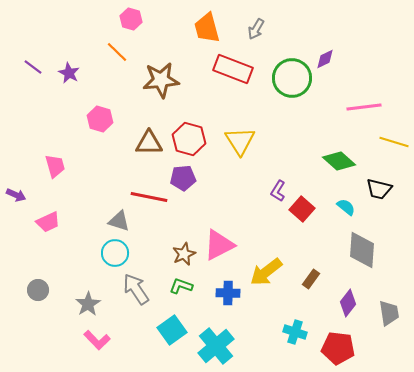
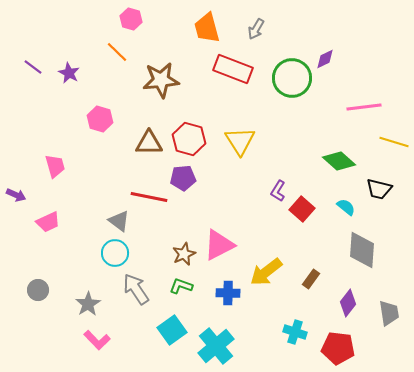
gray triangle at (119, 221): rotated 20 degrees clockwise
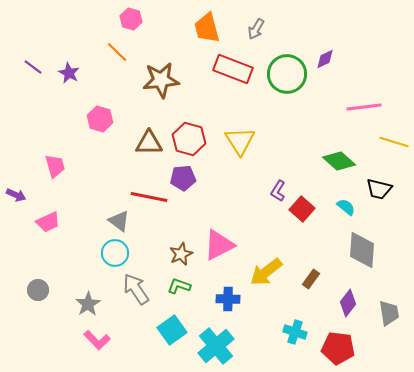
green circle at (292, 78): moved 5 px left, 4 px up
brown star at (184, 254): moved 3 px left
green L-shape at (181, 286): moved 2 px left
blue cross at (228, 293): moved 6 px down
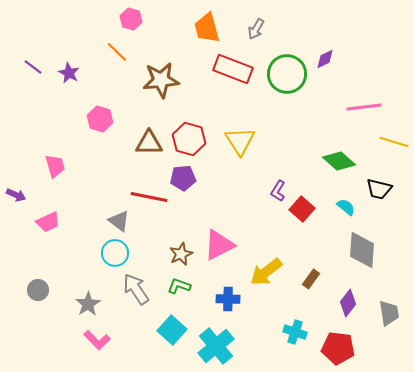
cyan square at (172, 330): rotated 12 degrees counterclockwise
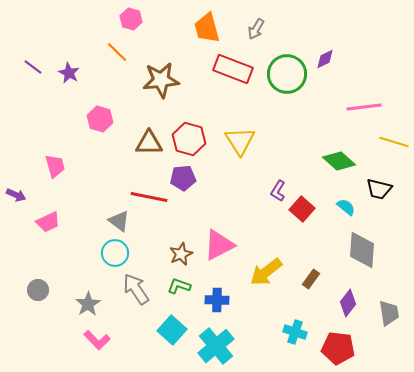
blue cross at (228, 299): moved 11 px left, 1 px down
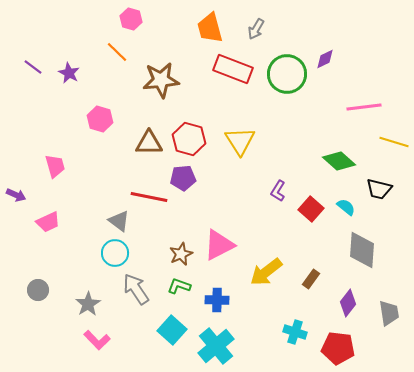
orange trapezoid at (207, 28): moved 3 px right
red square at (302, 209): moved 9 px right
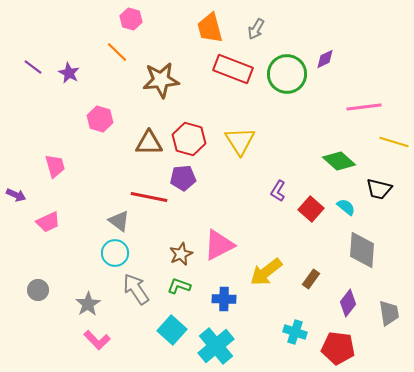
blue cross at (217, 300): moved 7 px right, 1 px up
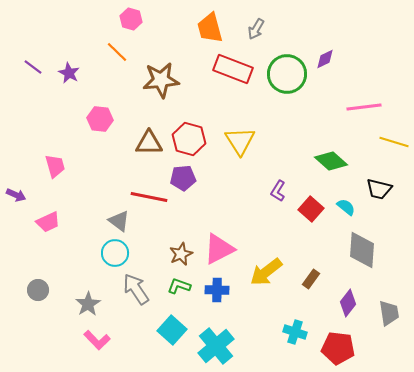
pink hexagon at (100, 119): rotated 10 degrees counterclockwise
green diamond at (339, 161): moved 8 px left
pink triangle at (219, 245): moved 4 px down
blue cross at (224, 299): moved 7 px left, 9 px up
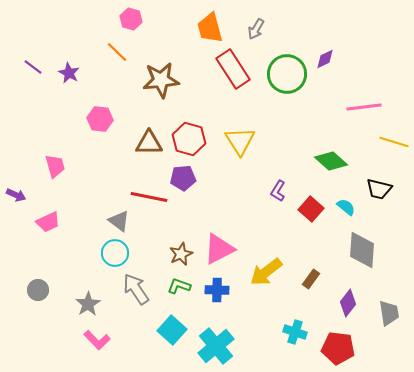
red rectangle at (233, 69): rotated 36 degrees clockwise
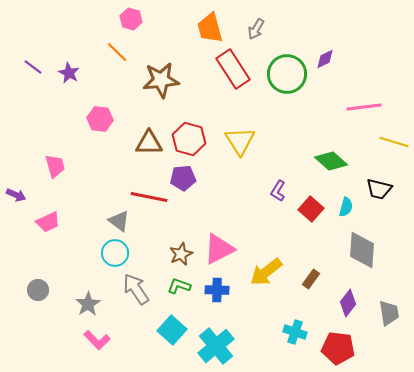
cyan semicircle at (346, 207): rotated 66 degrees clockwise
